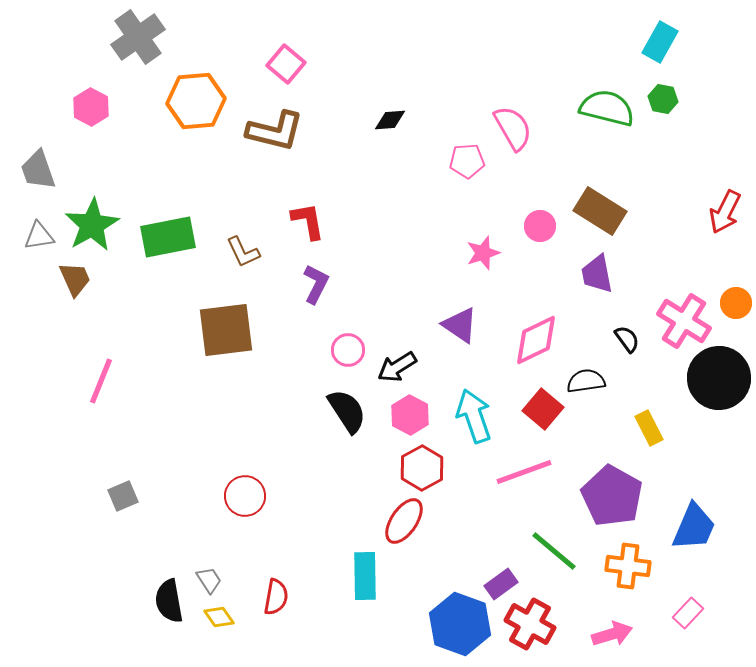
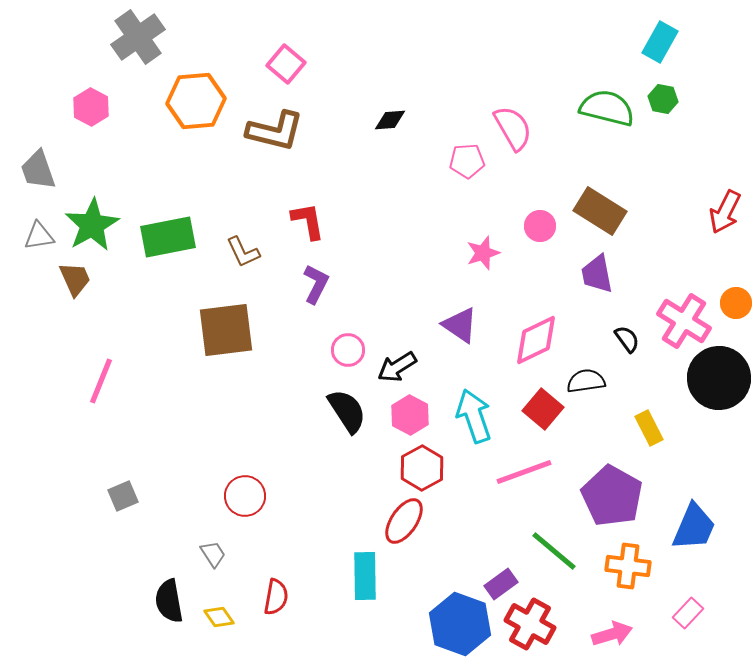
gray trapezoid at (209, 580): moved 4 px right, 26 px up
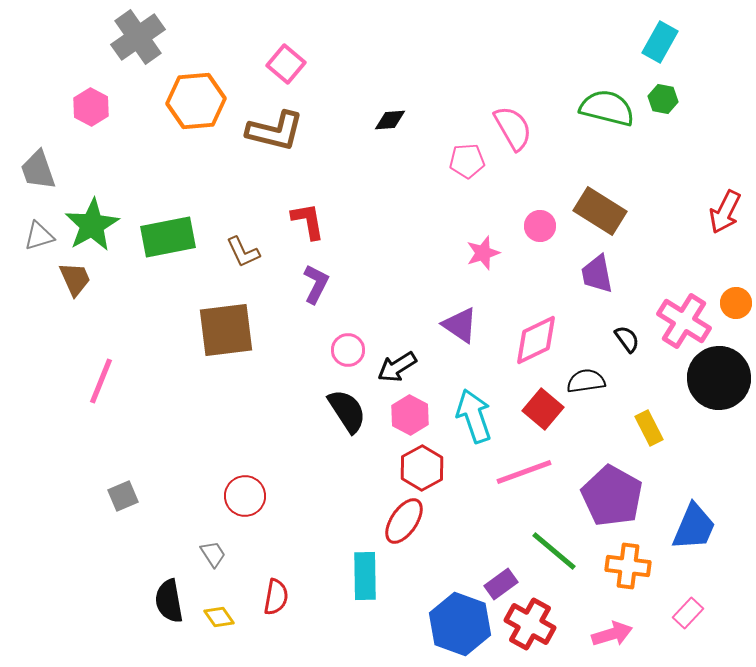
gray triangle at (39, 236): rotated 8 degrees counterclockwise
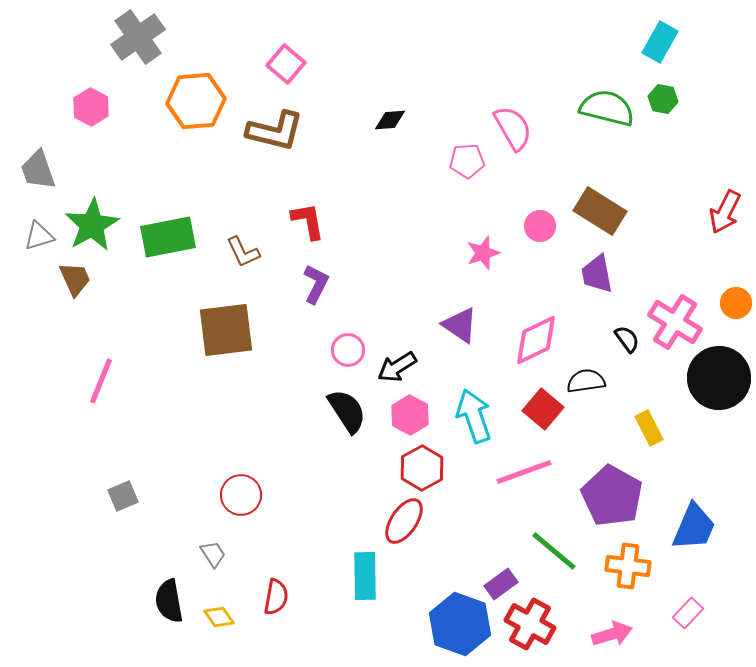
pink cross at (684, 321): moved 9 px left, 1 px down
red circle at (245, 496): moved 4 px left, 1 px up
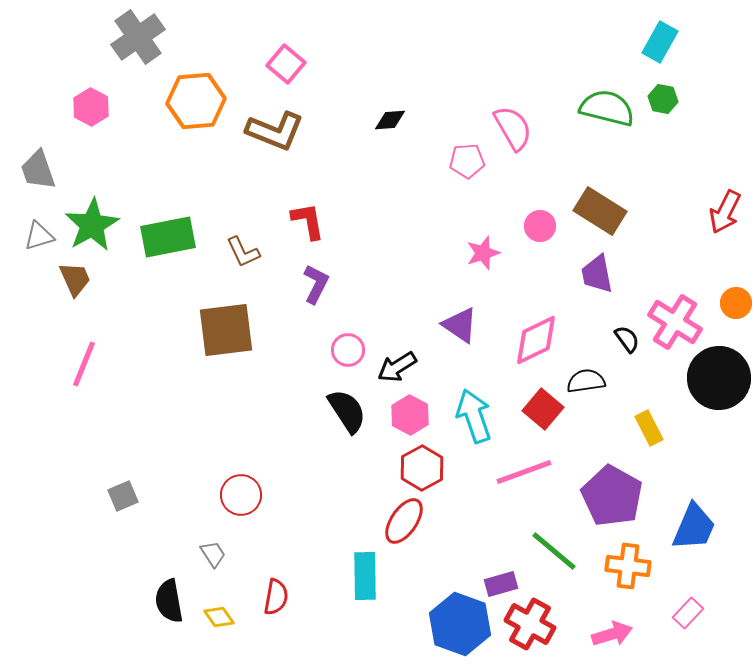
brown L-shape at (275, 131): rotated 8 degrees clockwise
pink line at (101, 381): moved 17 px left, 17 px up
purple rectangle at (501, 584): rotated 20 degrees clockwise
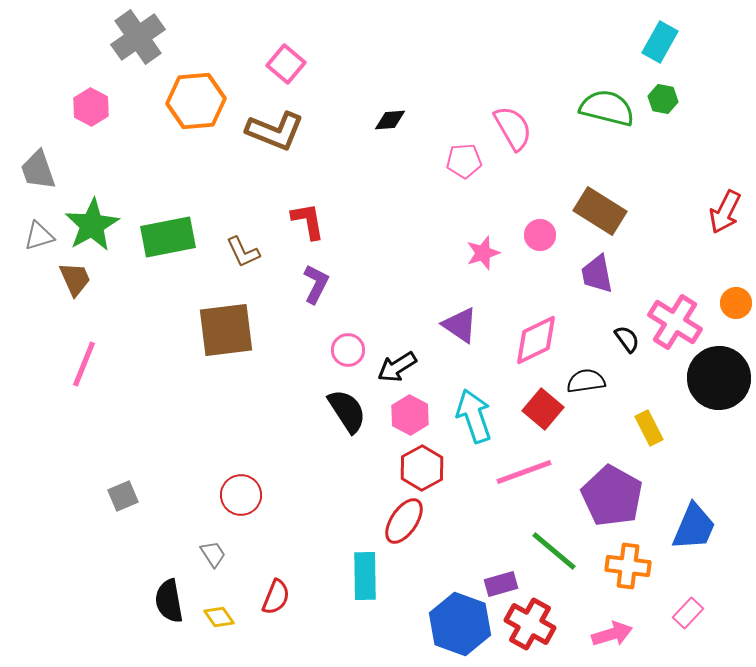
pink pentagon at (467, 161): moved 3 px left
pink circle at (540, 226): moved 9 px down
red semicircle at (276, 597): rotated 12 degrees clockwise
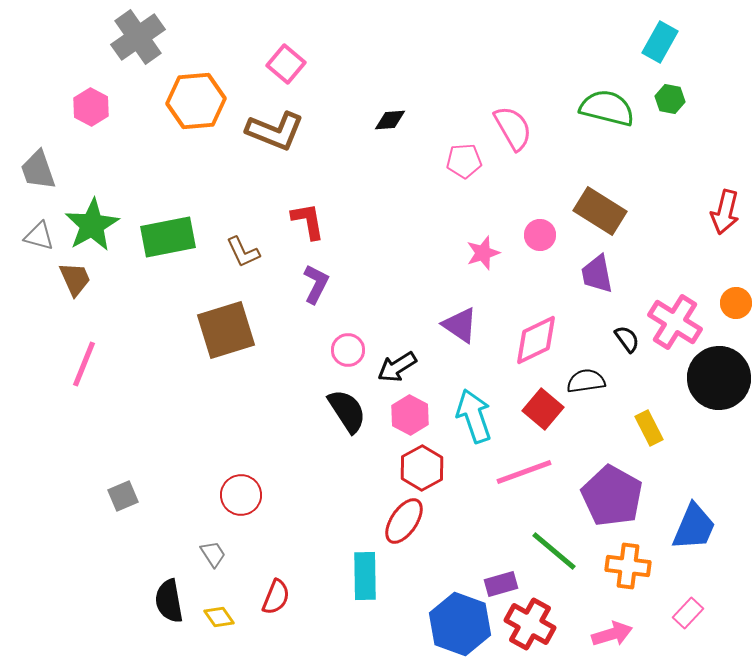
green hexagon at (663, 99): moved 7 px right
red arrow at (725, 212): rotated 12 degrees counterclockwise
gray triangle at (39, 236): rotated 32 degrees clockwise
brown square at (226, 330): rotated 10 degrees counterclockwise
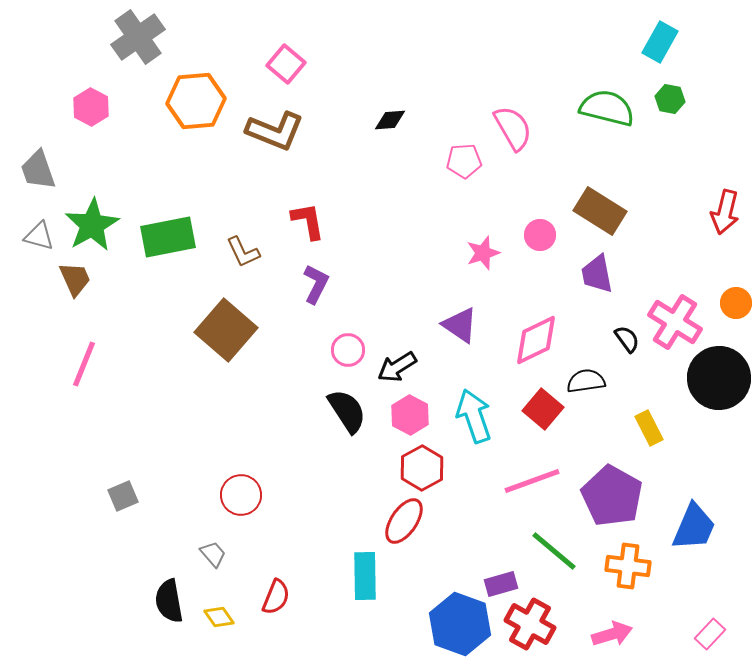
brown square at (226, 330): rotated 32 degrees counterclockwise
pink line at (524, 472): moved 8 px right, 9 px down
gray trapezoid at (213, 554): rotated 8 degrees counterclockwise
pink rectangle at (688, 613): moved 22 px right, 21 px down
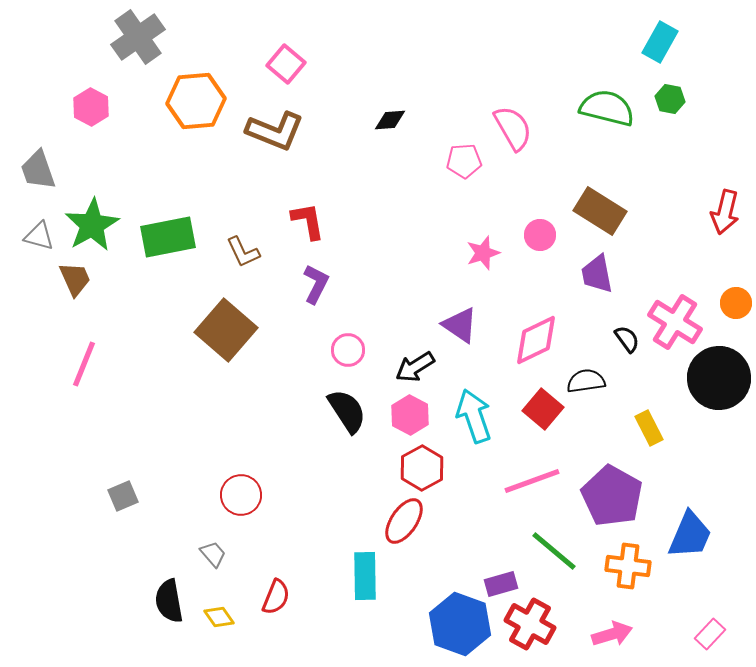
black arrow at (397, 367): moved 18 px right
blue trapezoid at (694, 527): moved 4 px left, 8 px down
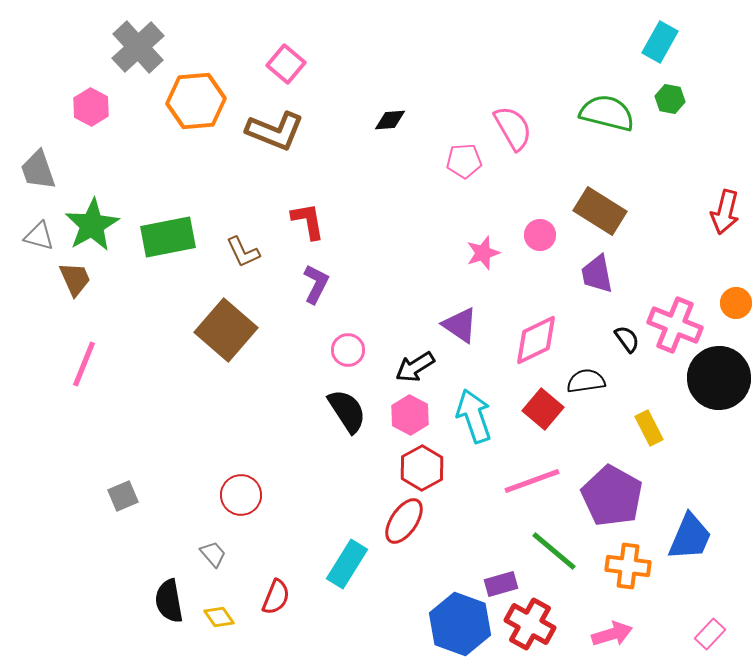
gray cross at (138, 37): moved 10 px down; rotated 8 degrees counterclockwise
green semicircle at (607, 108): moved 5 px down
pink cross at (675, 322): moved 3 px down; rotated 10 degrees counterclockwise
blue trapezoid at (690, 535): moved 2 px down
cyan rectangle at (365, 576): moved 18 px left, 12 px up; rotated 33 degrees clockwise
